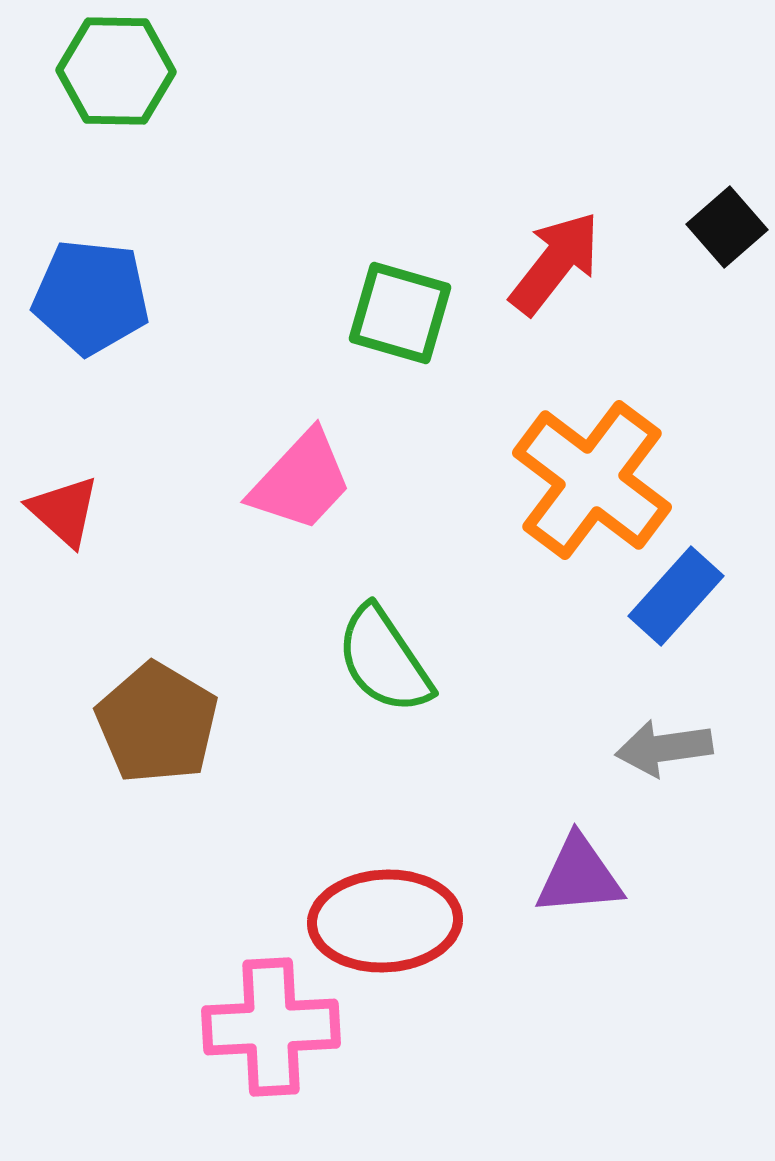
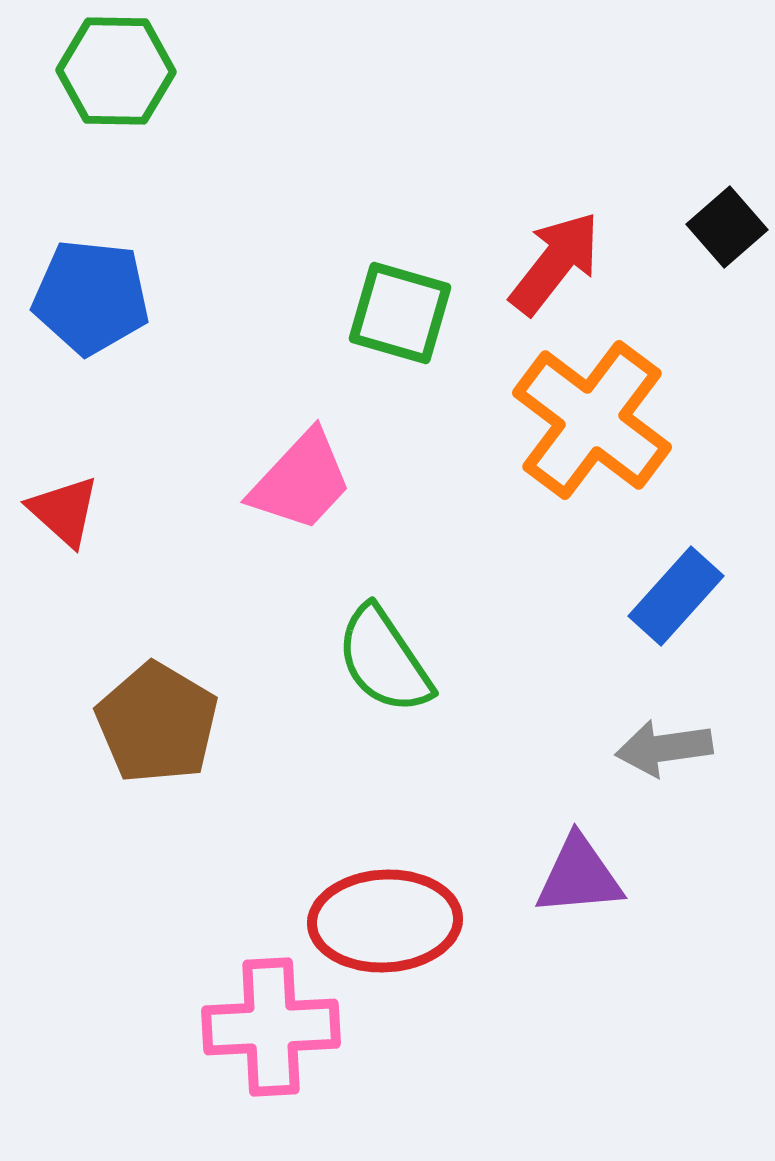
orange cross: moved 60 px up
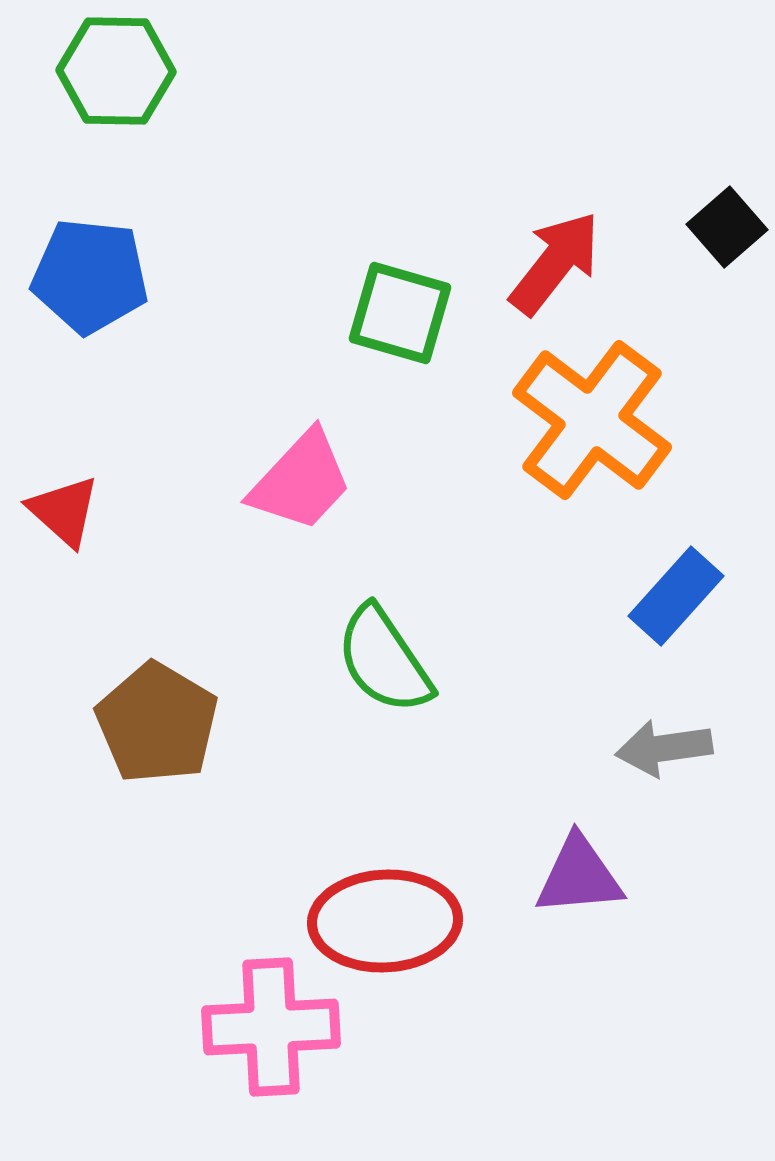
blue pentagon: moved 1 px left, 21 px up
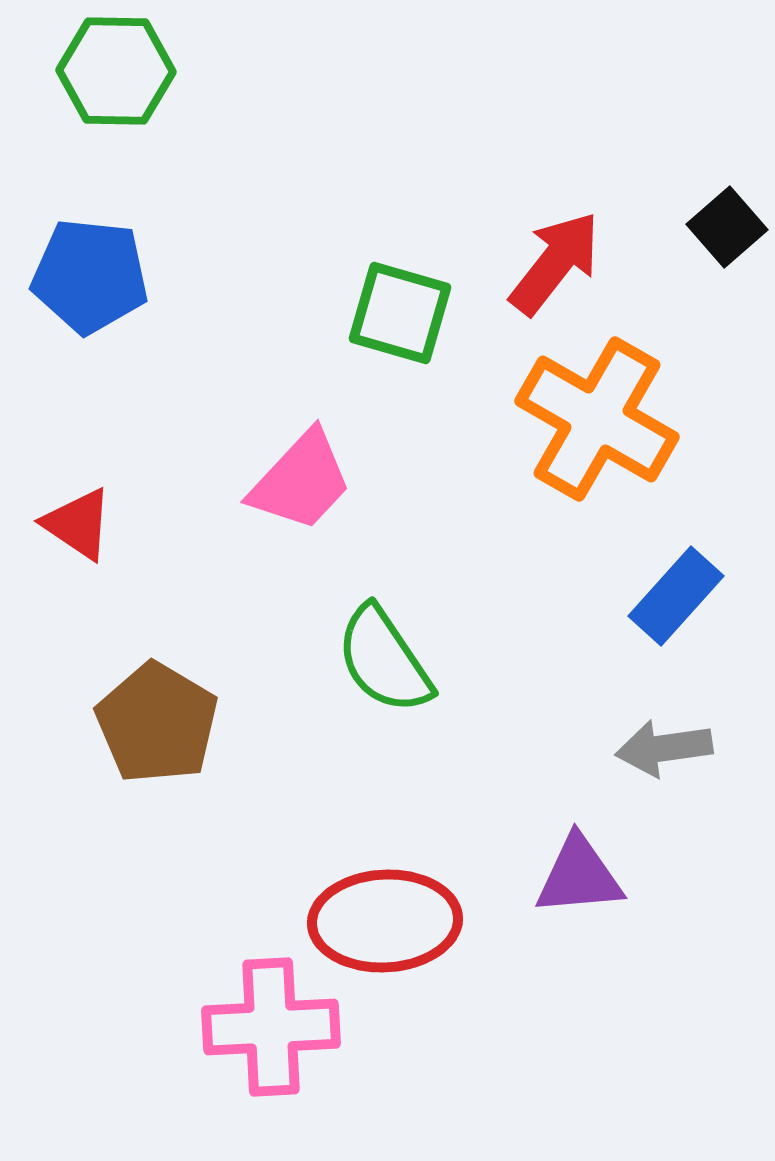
orange cross: moved 5 px right, 1 px up; rotated 7 degrees counterclockwise
red triangle: moved 14 px right, 13 px down; rotated 8 degrees counterclockwise
